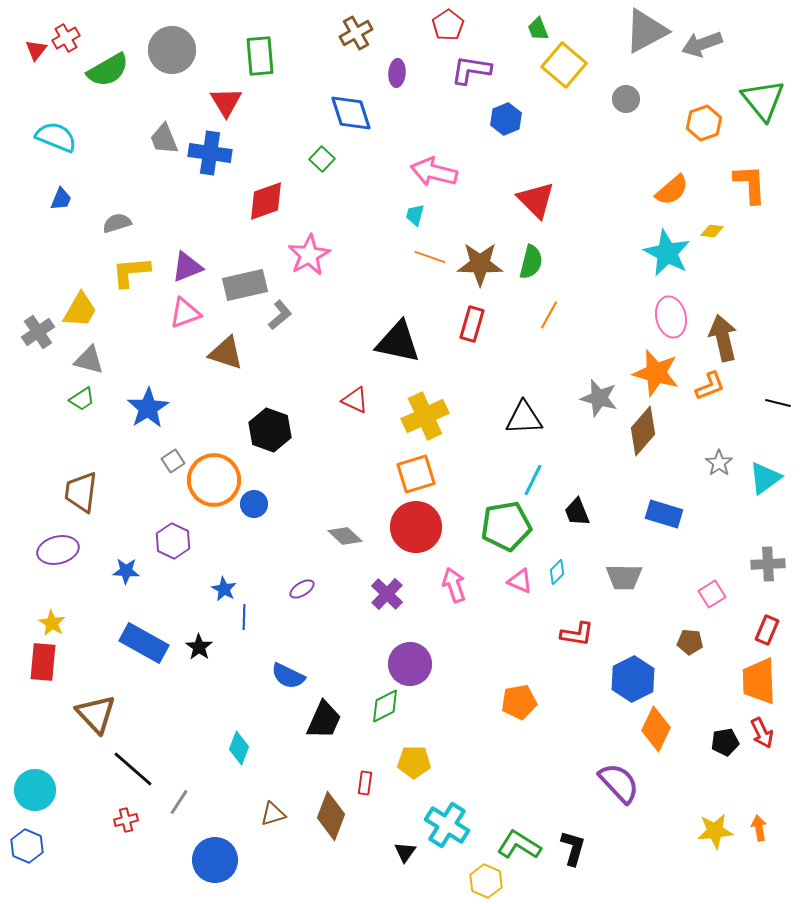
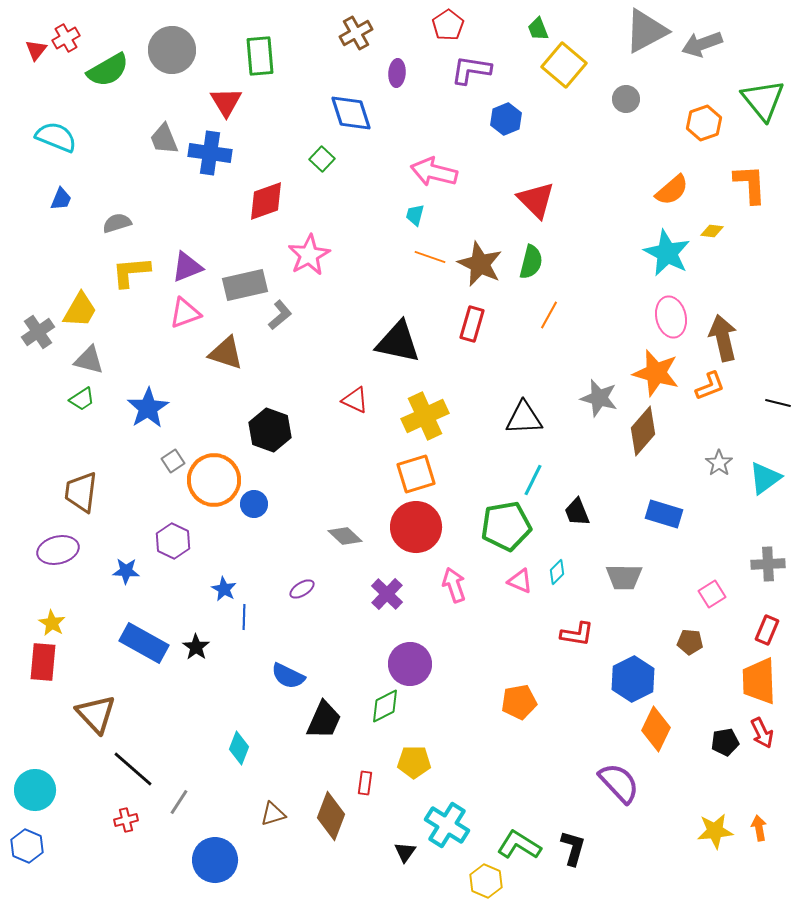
brown star at (480, 264): rotated 24 degrees clockwise
black star at (199, 647): moved 3 px left
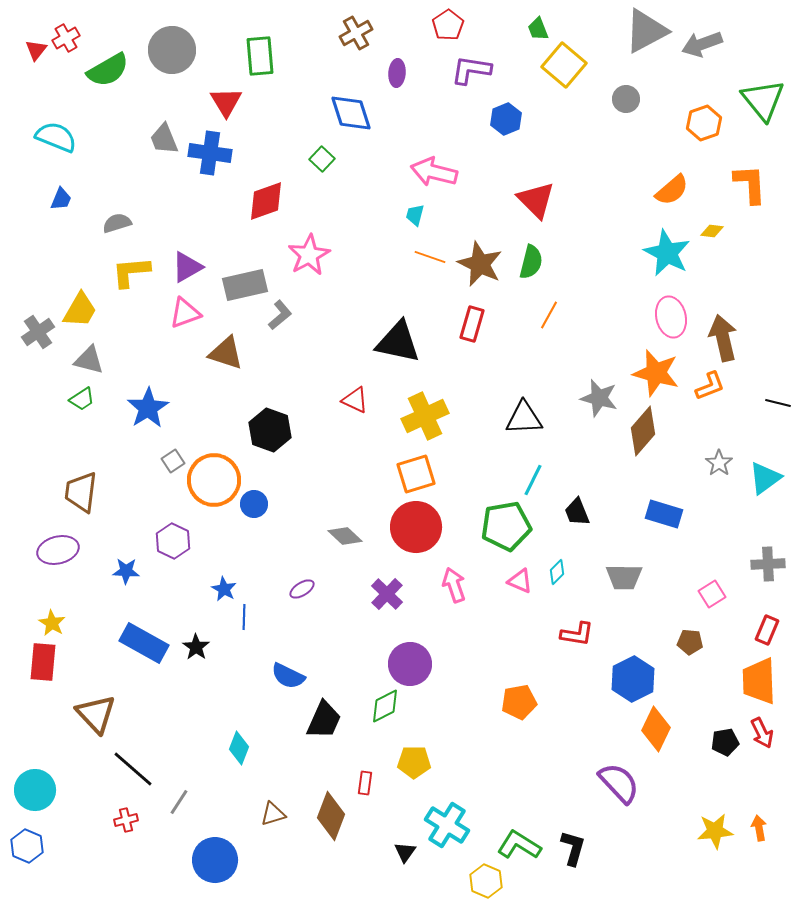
purple triangle at (187, 267): rotated 8 degrees counterclockwise
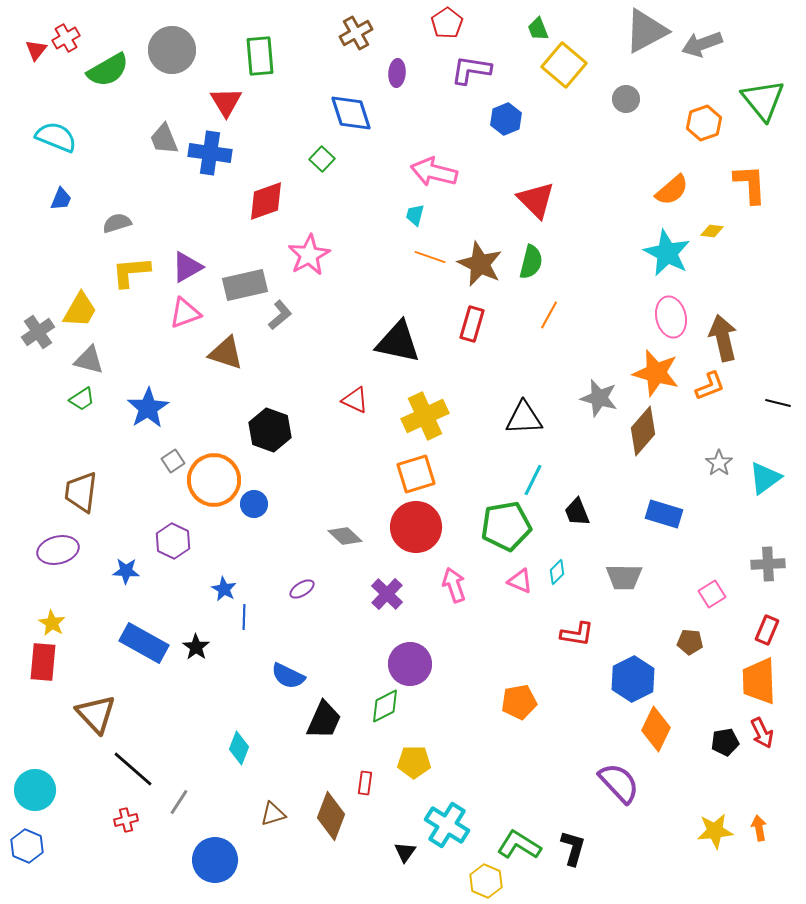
red pentagon at (448, 25): moved 1 px left, 2 px up
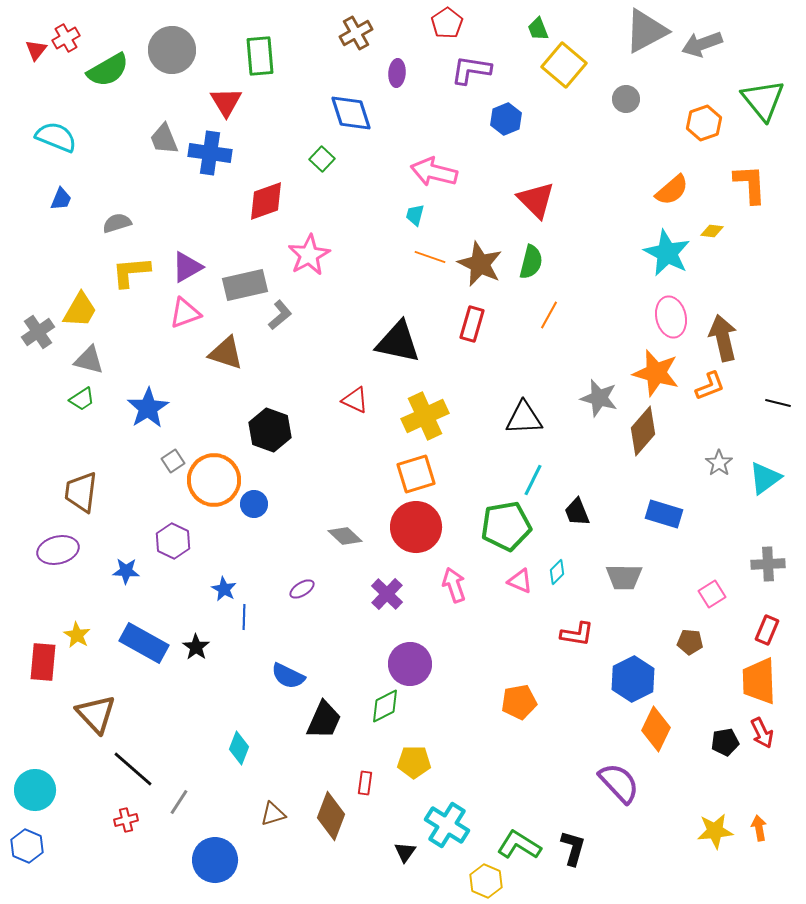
yellow star at (52, 623): moved 25 px right, 12 px down
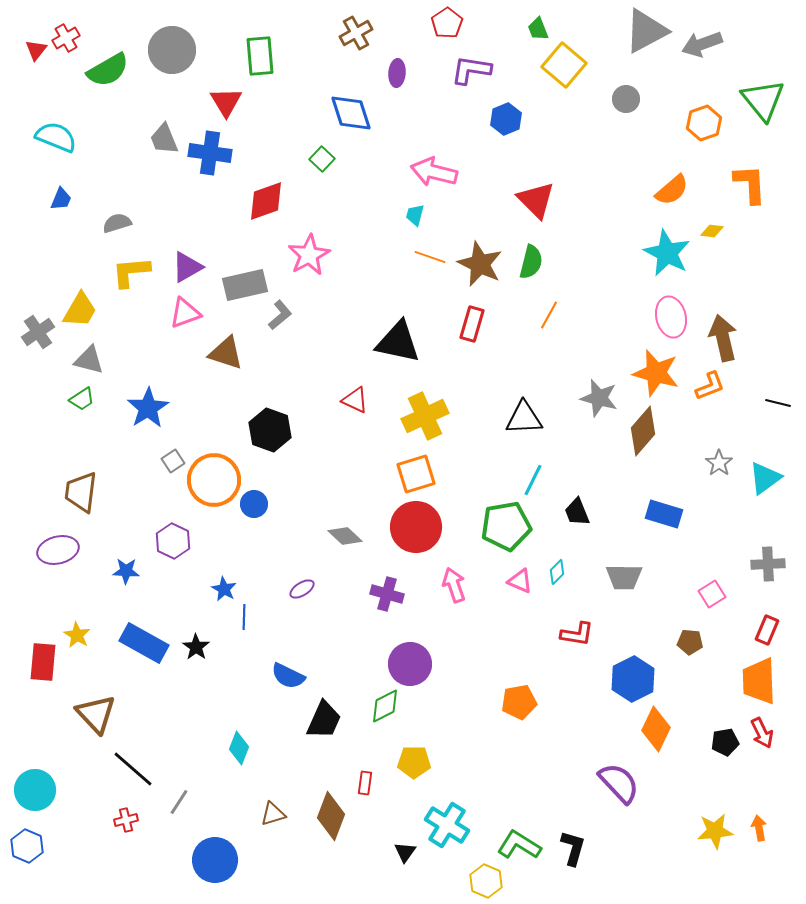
purple cross at (387, 594): rotated 28 degrees counterclockwise
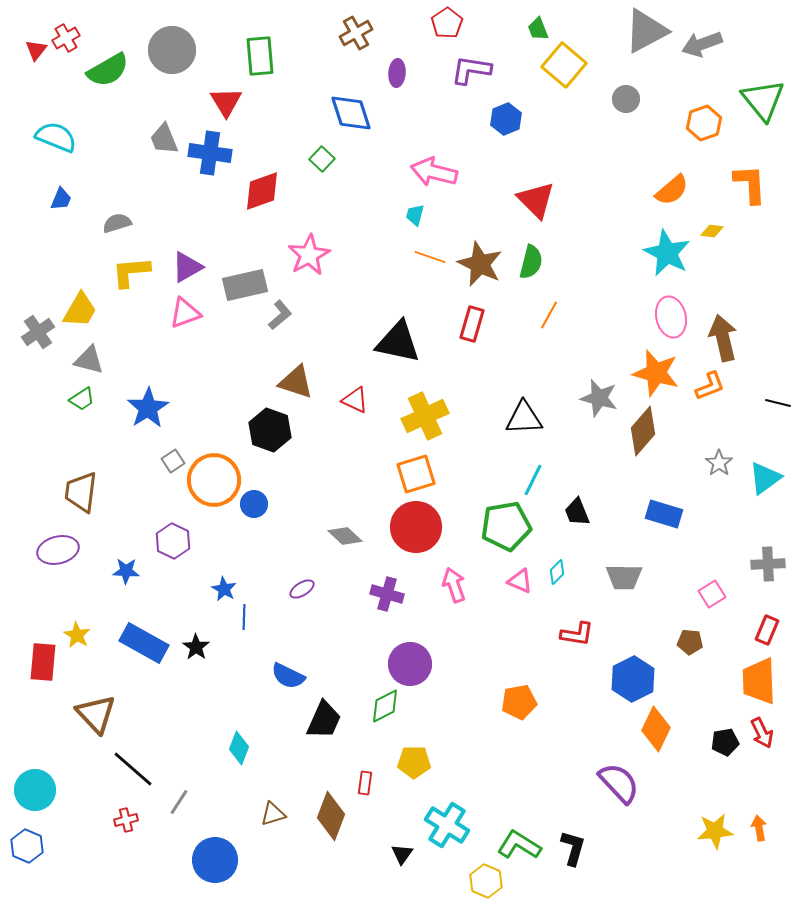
red diamond at (266, 201): moved 4 px left, 10 px up
brown triangle at (226, 353): moved 70 px right, 29 px down
black triangle at (405, 852): moved 3 px left, 2 px down
